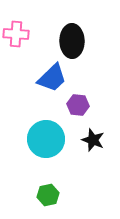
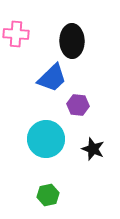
black star: moved 9 px down
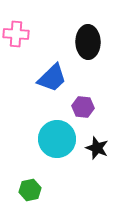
black ellipse: moved 16 px right, 1 px down
purple hexagon: moved 5 px right, 2 px down
cyan circle: moved 11 px right
black star: moved 4 px right, 1 px up
green hexagon: moved 18 px left, 5 px up
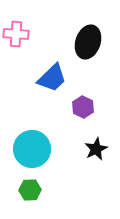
black ellipse: rotated 20 degrees clockwise
purple hexagon: rotated 20 degrees clockwise
cyan circle: moved 25 px left, 10 px down
black star: moved 1 px left, 1 px down; rotated 25 degrees clockwise
green hexagon: rotated 10 degrees clockwise
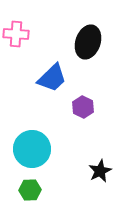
black star: moved 4 px right, 22 px down
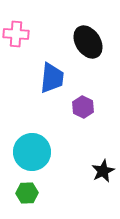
black ellipse: rotated 52 degrees counterclockwise
blue trapezoid: rotated 40 degrees counterclockwise
cyan circle: moved 3 px down
black star: moved 3 px right
green hexagon: moved 3 px left, 3 px down
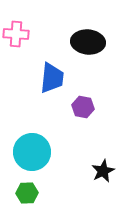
black ellipse: rotated 52 degrees counterclockwise
purple hexagon: rotated 15 degrees counterclockwise
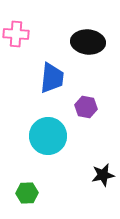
purple hexagon: moved 3 px right
cyan circle: moved 16 px right, 16 px up
black star: moved 4 px down; rotated 15 degrees clockwise
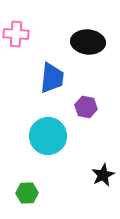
black star: rotated 15 degrees counterclockwise
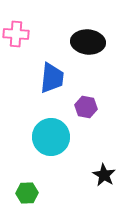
cyan circle: moved 3 px right, 1 px down
black star: moved 1 px right; rotated 15 degrees counterclockwise
